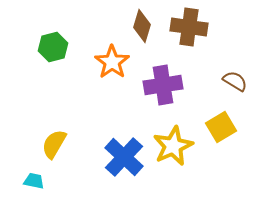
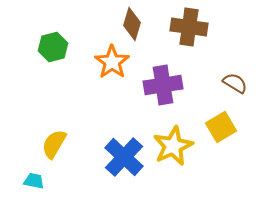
brown diamond: moved 10 px left, 2 px up
brown semicircle: moved 2 px down
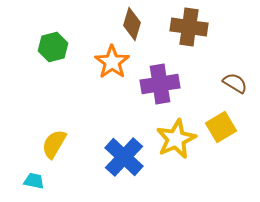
purple cross: moved 3 px left, 1 px up
yellow star: moved 3 px right, 7 px up
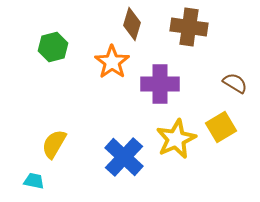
purple cross: rotated 9 degrees clockwise
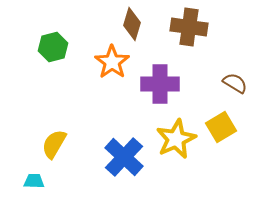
cyan trapezoid: rotated 10 degrees counterclockwise
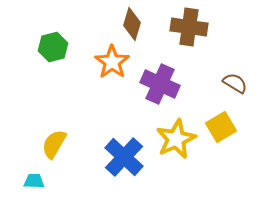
purple cross: rotated 24 degrees clockwise
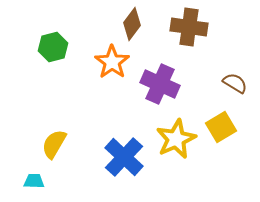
brown diamond: rotated 20 degrees clockwise
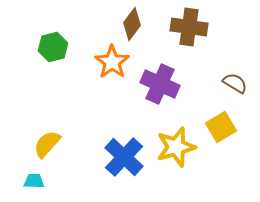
yellow star: moved 8 px down; rotated 9 degrees clockwise
yellow semicircle: moved 7 px left; rotated 12 degrees clockwise
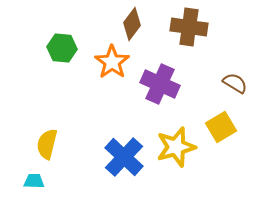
green hexagon: moved 9 px right, 1 px down; rotated 20 degrees clockwise
yellow semicircle: rotated 28 degrees counterclockwise
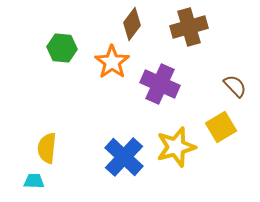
brown cross: rotated 24 degrees counterclockwise
brown semicircle: moved 3 px down; rotated 15 degrees clockwise
yellow semicircle: moved 4 px down; rotated 8 degrees counterclockwise
